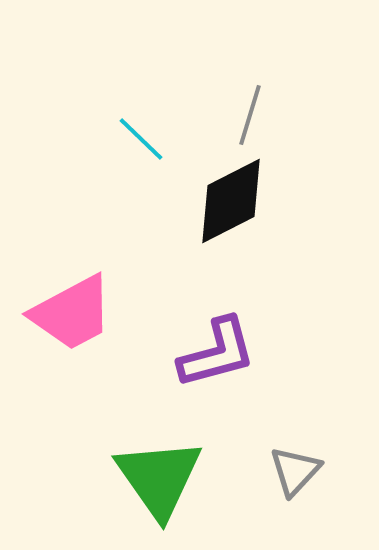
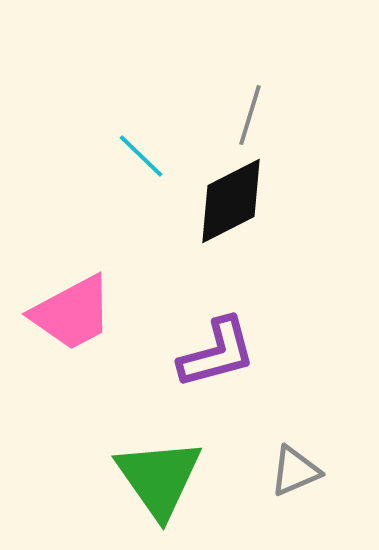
cyan line: moved 17 px down
gray triangle: rotated 24 degrees clockwise
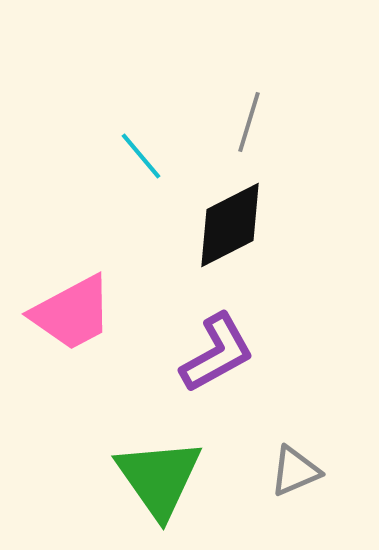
gray line: moved 1 px left, 7 px down
cyan line: rotated 6 degrees clockwise
black diamond: moved 1 px left, 24 px down
purple L-shape: rotated 14 degrees counterclockwise
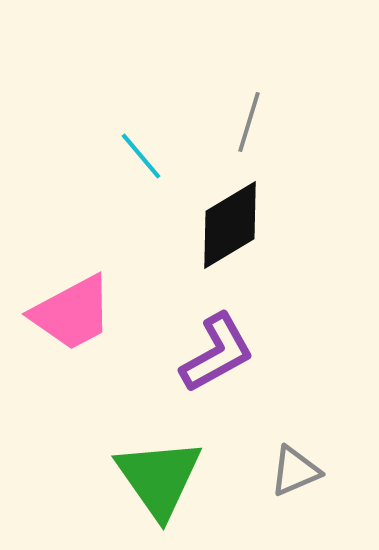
black diamond: rotated 4 degrees counterclockwise
